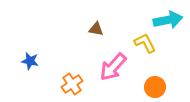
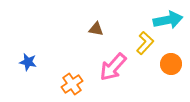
yellow L-shape: rotated 70 degrees clockwise
blue star: moved 2 px left, 1 px down
orange circle: moved 16 px right, 23 px up
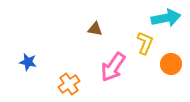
cyan arrow: moved 2 px left, 2 px up
brown triangle: moved 1 px left
yellow L-shape: rotated 20 degrees counterclockwise
pink arrow: rotated 8 degrees counterclockwise
orange cross: moved 3 px left
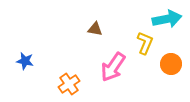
cyan arrow: moved 1 px right, 1 px down
blue star: moved 3 px left, 1 px up
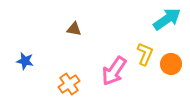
cyan arrow: rotated 24 degrees counterclockwise
brown triangle: moved 21 px left
yellow L-shape: moved 11 px down
pink arrow: moved 1 px right, 4 px down
